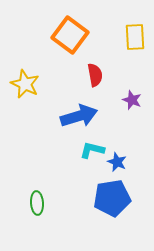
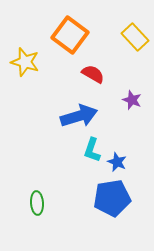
yellow rectangle: rotated 40 degrees counterclockwise
red semicircle: moved 2 px left, 1 px up; rotated 50 degrees counterclockwise
yellow star: moved 22 px up; rotated 8 degrees counterclockwise
cyan L-shape: rotated 85 degrees counterclockwise
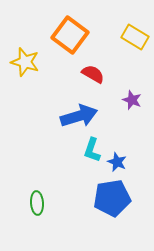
yellow rectangle: rotated 16 degrees counterclockwise
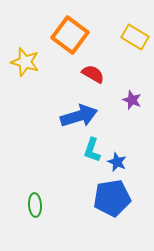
green ellipse: moved 2 px left, 2 px down
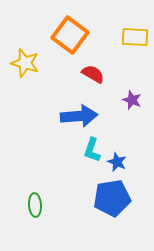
yellow rectangle: rotated 28 degrees counterclockwise
yellow star: moved 1 px down
blue arrow: rotated 12 degrees clockwise
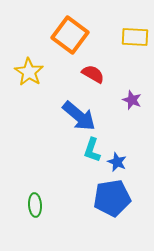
yellow star: moved 4 px right, 9 px down; rotated 16 degrees clockwise
blue arrow: rotated 45 degrees clockwise
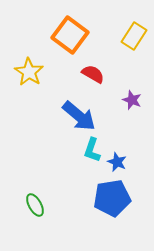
yellow rectangle: moved 1 px left, 1 px up; rotated 60 degrees counterclockwise
green ellipse: rotated 25 degrees counterclockwise
